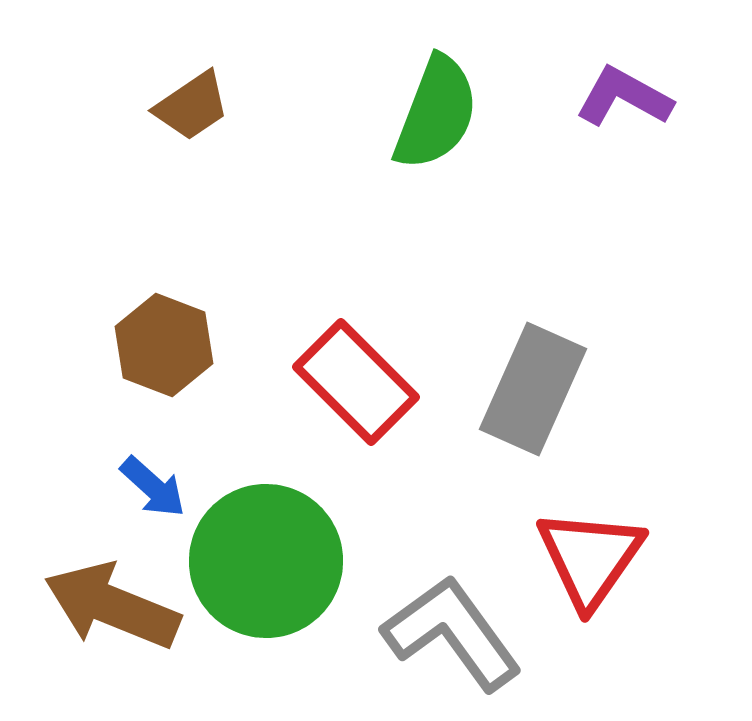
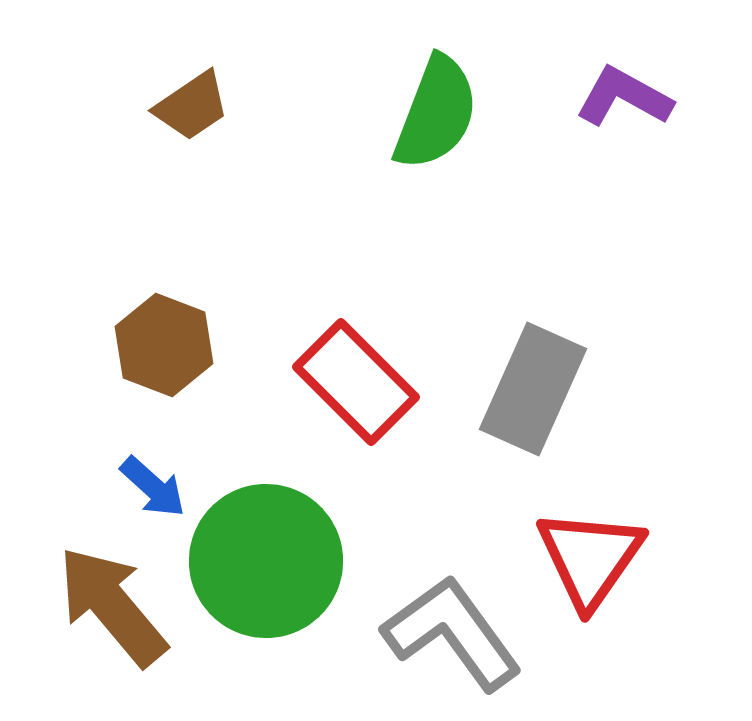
brown arrow: rotated 28 degrees clockwise
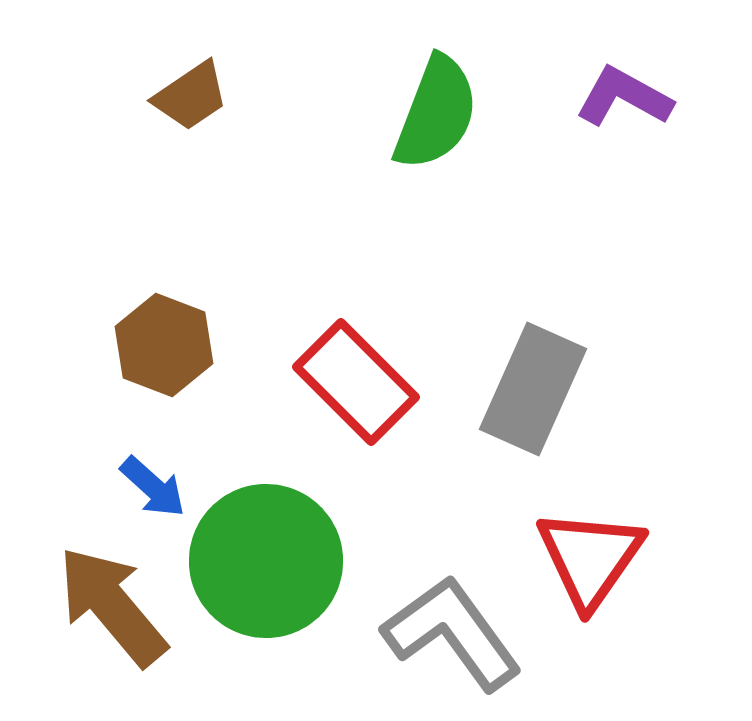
brown trapezoid: moved 1 px left, 10 px up
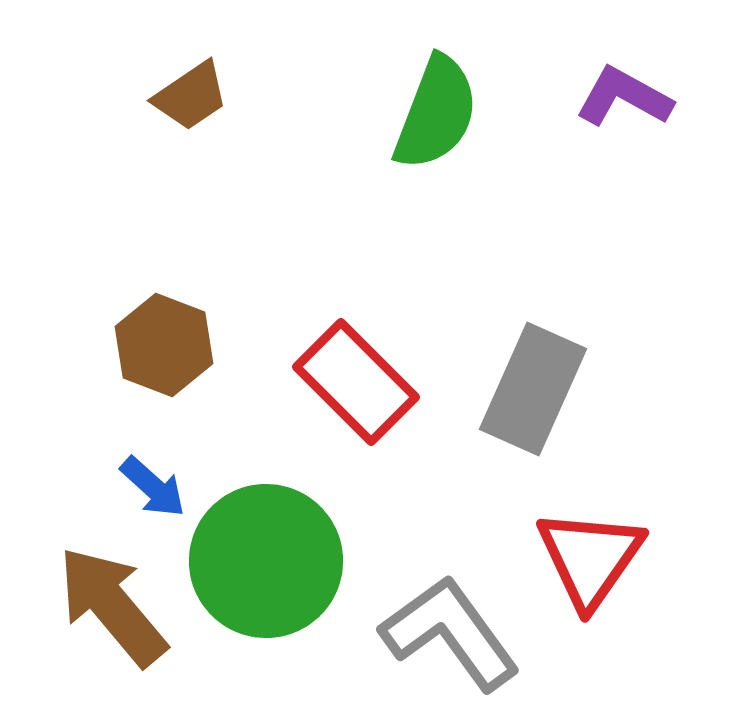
gray L-shape: moved 2 px left
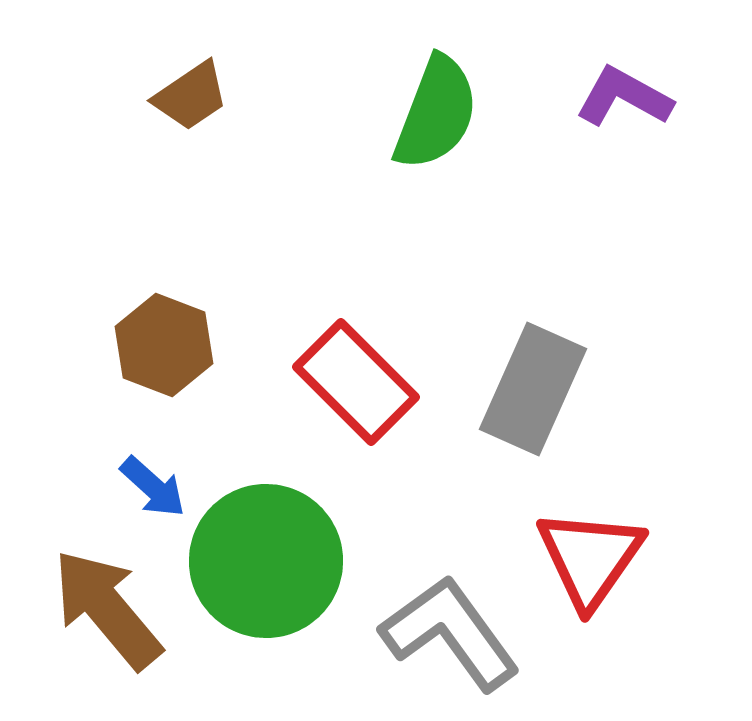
brown arrow: moved 5 px left, 3 px down
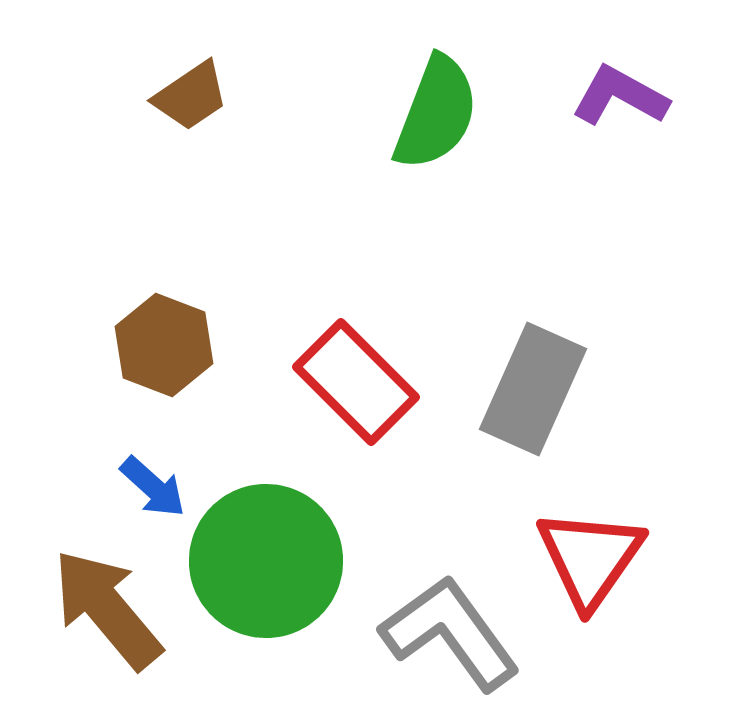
purple L-shape: moved 4 px left, 1 px up
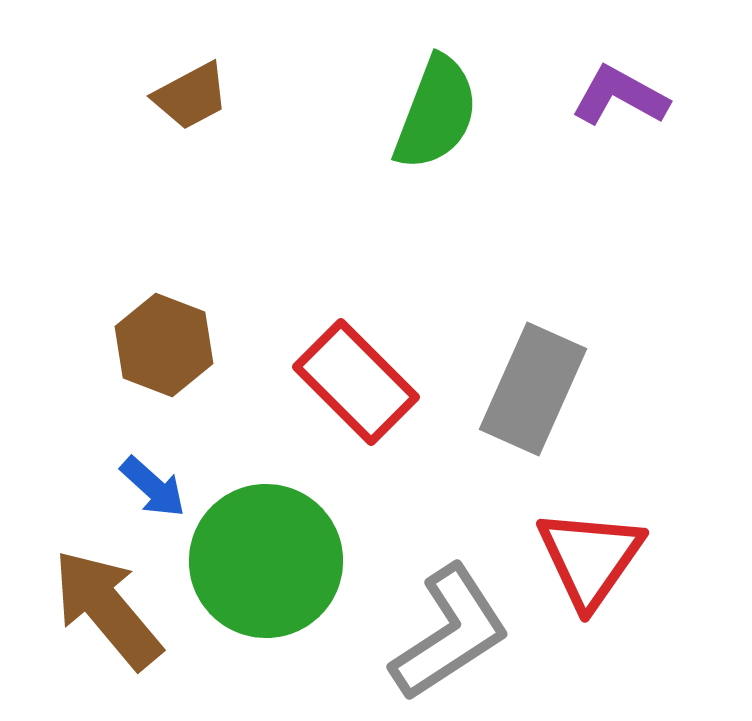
brown trapezoid: rotated 6 degrees clockwise
gray L-shape: rotated 93 degrees clockwise
